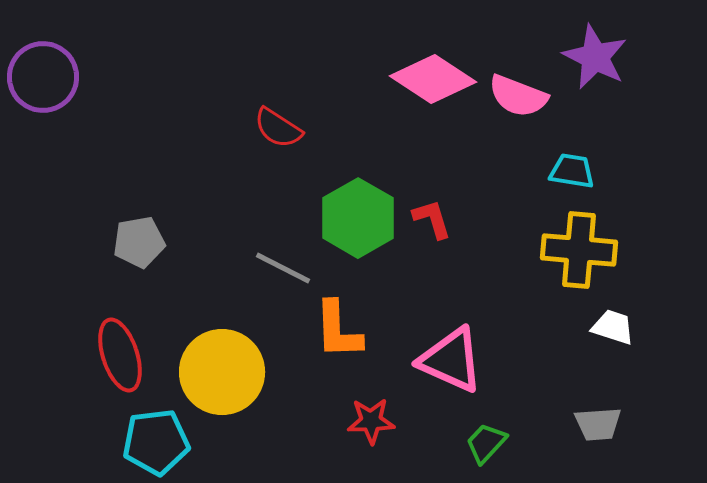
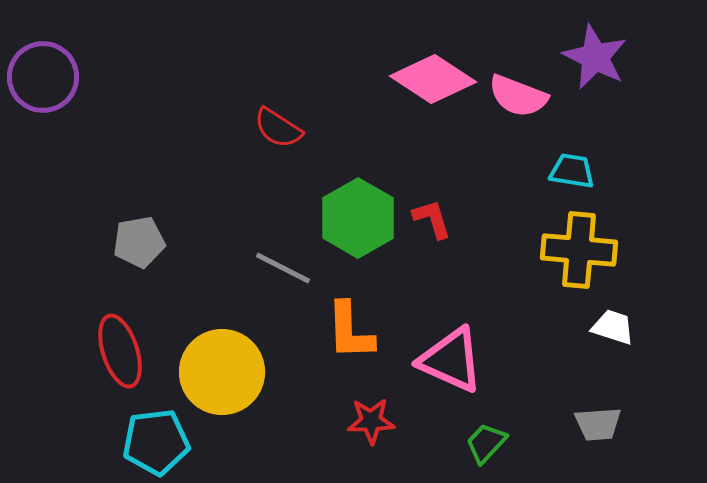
orange L-shape: moved 12 px right, 1 px down
red ellipse: moved 4 px up
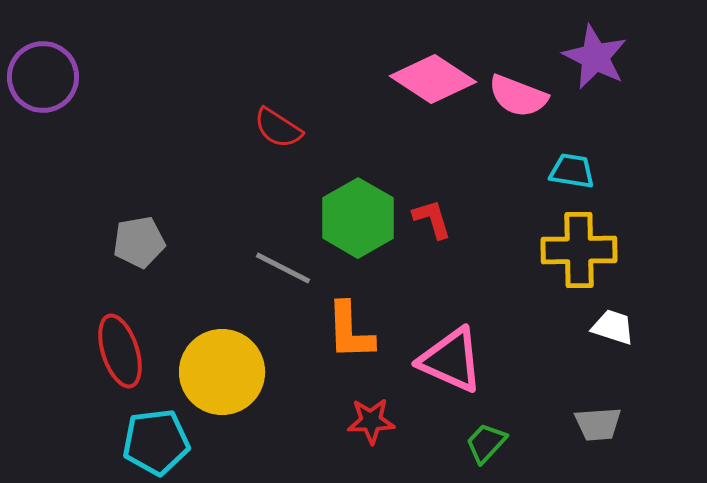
yellow cross: rotated 6 degrees counterclockwise
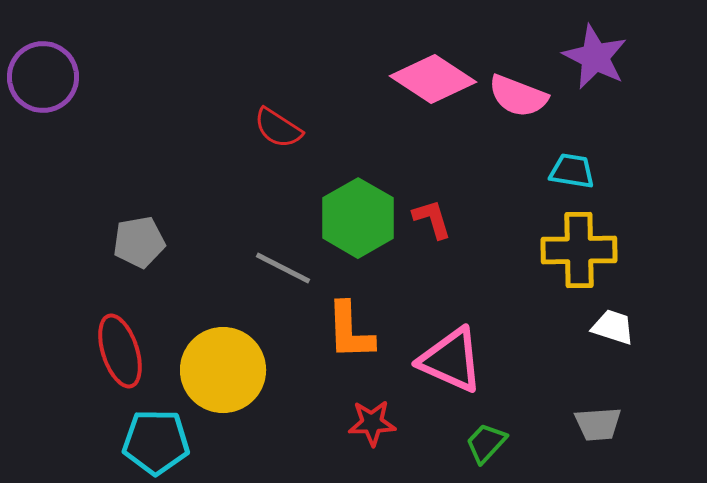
yellow circle: moved 1 px right, 2 px up
red star: moved 1 px right, 2 px down
cyan pentagon: rotated 8 degrees clockwise
